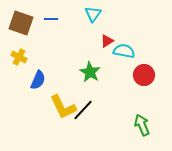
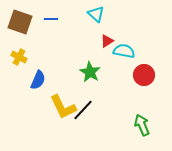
cyan triangle: moved 3 px right; rotated 24 degrees counterclockwise
brown square: moved 1 px left, 1 px up
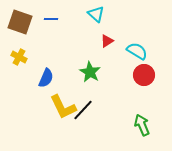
cyan semicircle: moved 13 px right; rotated 20 degrees clockwise
blue semicircle: moved 8 px right, 2 px up
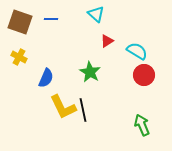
black line: rotated 55 degrees counterclockwise
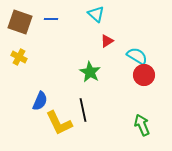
cyan semicircle: moved 5 px down
blue semicircle: moved 6 px left, 23 px down
yellow L-shape: moved 4 px left, 16 px down
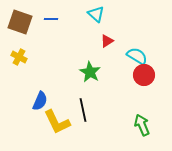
yellow L-shape: moved 2 px left, 1 px up
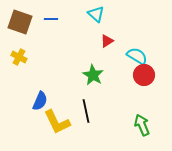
green star: moved 3 px right, 3 px down
black line: moved 3 px right, 1 px down
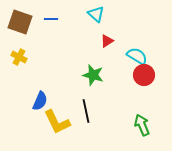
green star: rotated 15 degrees counterclockwise
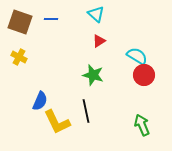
red triangle: moved 8 px left
